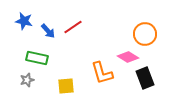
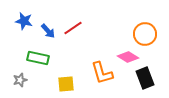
red line: moved 1 px down
green rectangle: moved 1 px right
gray star: moved 7 px left
yellow square: moved 2 px up
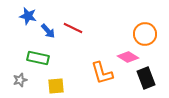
blue star: moved 4 px right, 5 px up
red line: rotated 60 degrees clockwise
black rectangle: moved 1 px right
yellow square: moved 10 px left, 2 px down
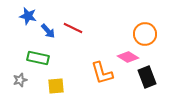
black rectangle: moved 1 px right, 1 px up
